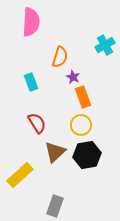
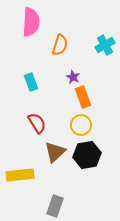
orange semicircle: moved 12 px up
yellow rectangle: rotated 36 degrees clockwise
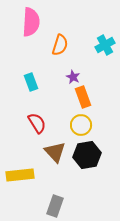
brown triangle: rotated 30 degrees counterclockwise
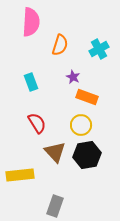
cyan cross: moved 6 px left, 4 px down
orange rectangle: moved 4 px right; rotated 50 degrees counterclockwise
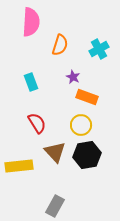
yellow rectangle: moved 1 px left, 9 px up
gray rectangle: rotated 10 degrees clockwise
